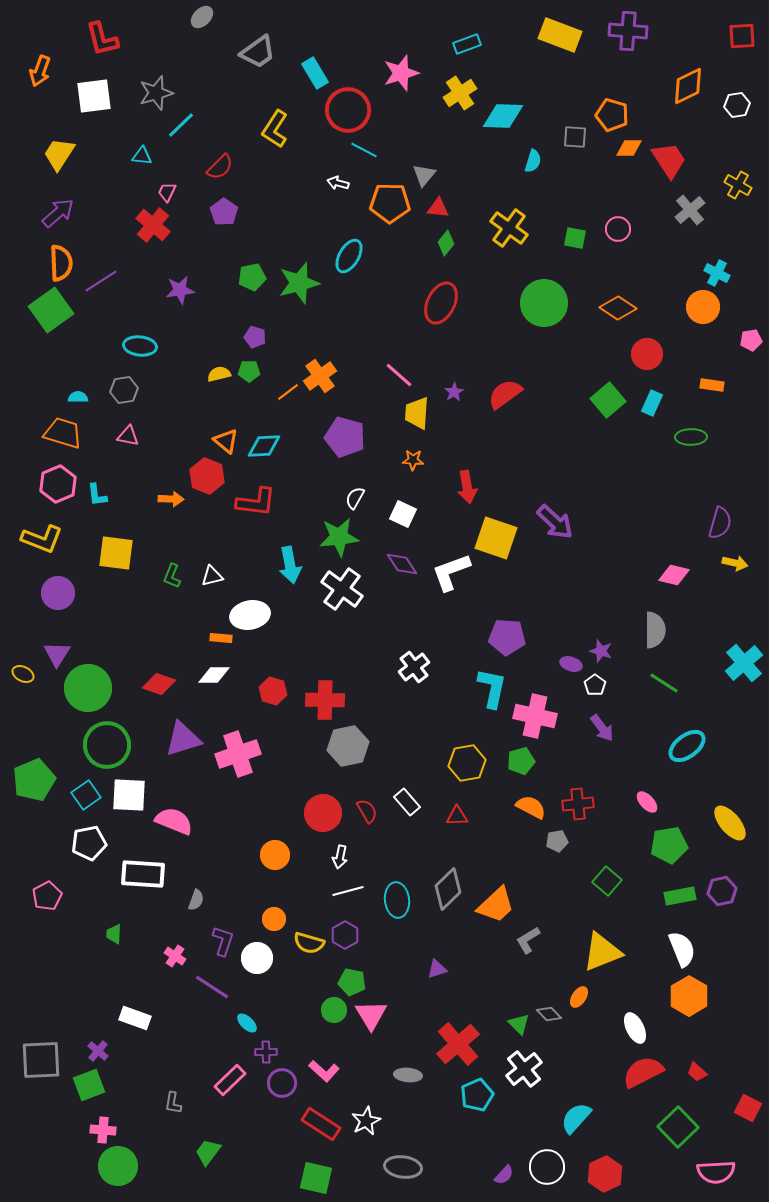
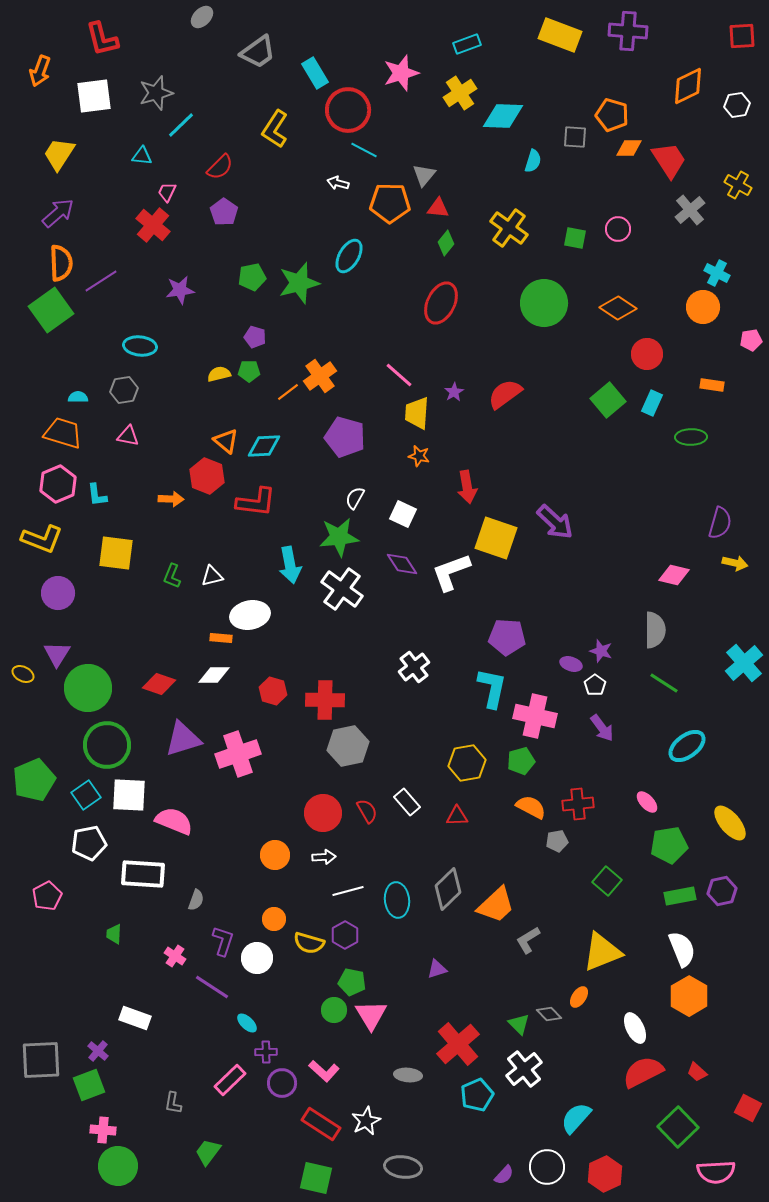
orange star at (413, 460): moved 6 px right, 4 px up; rotated 10 degrees clockwise
white arrow at (340, 857): moved 16 px left; rotated 105 degrees counterclockwise
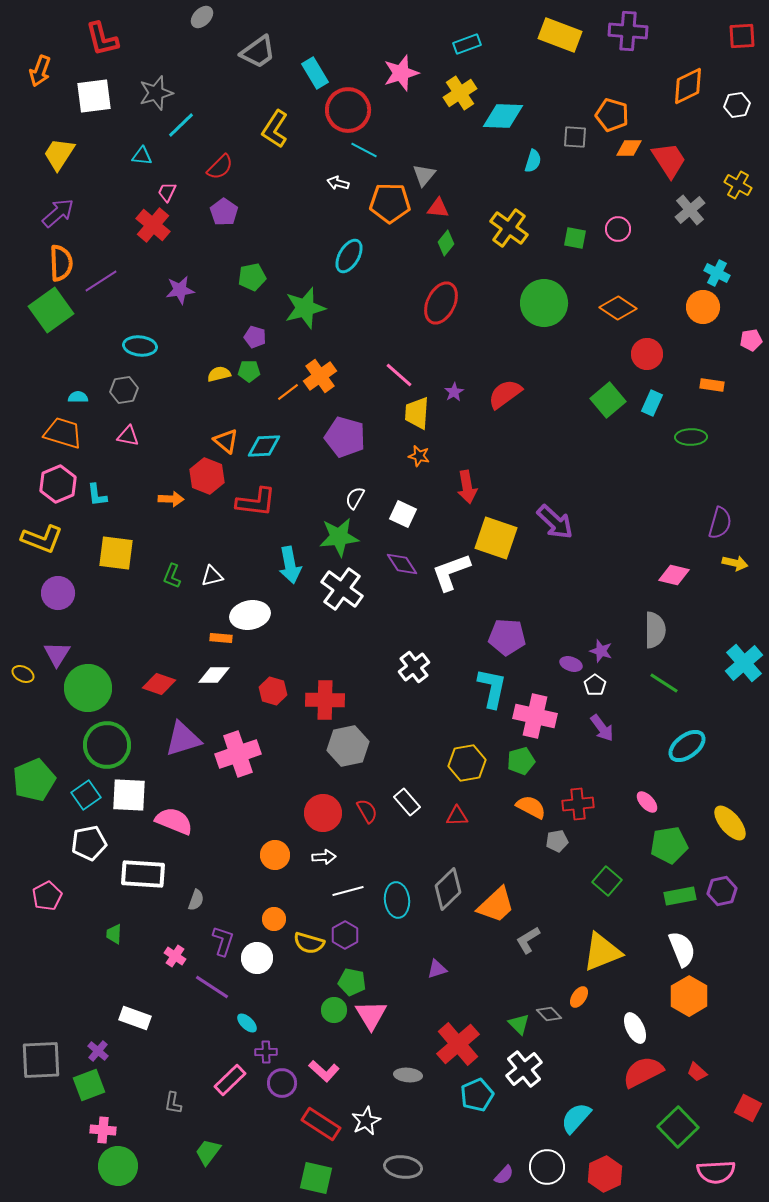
green star at (299, 283): moved 6 px right, 25 px down
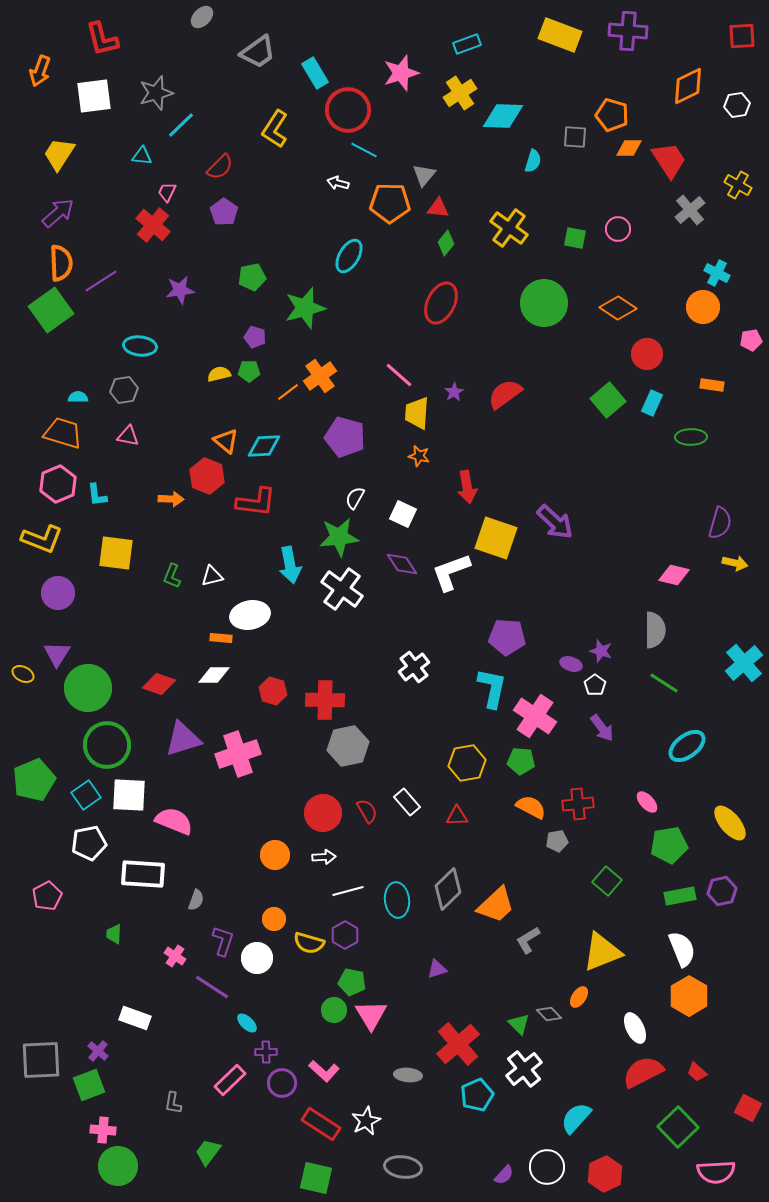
pink cross at (535, 716): rotated 21 degrees clockwise
green pentagon at (521, 761): rotated 20 degrees clockwise
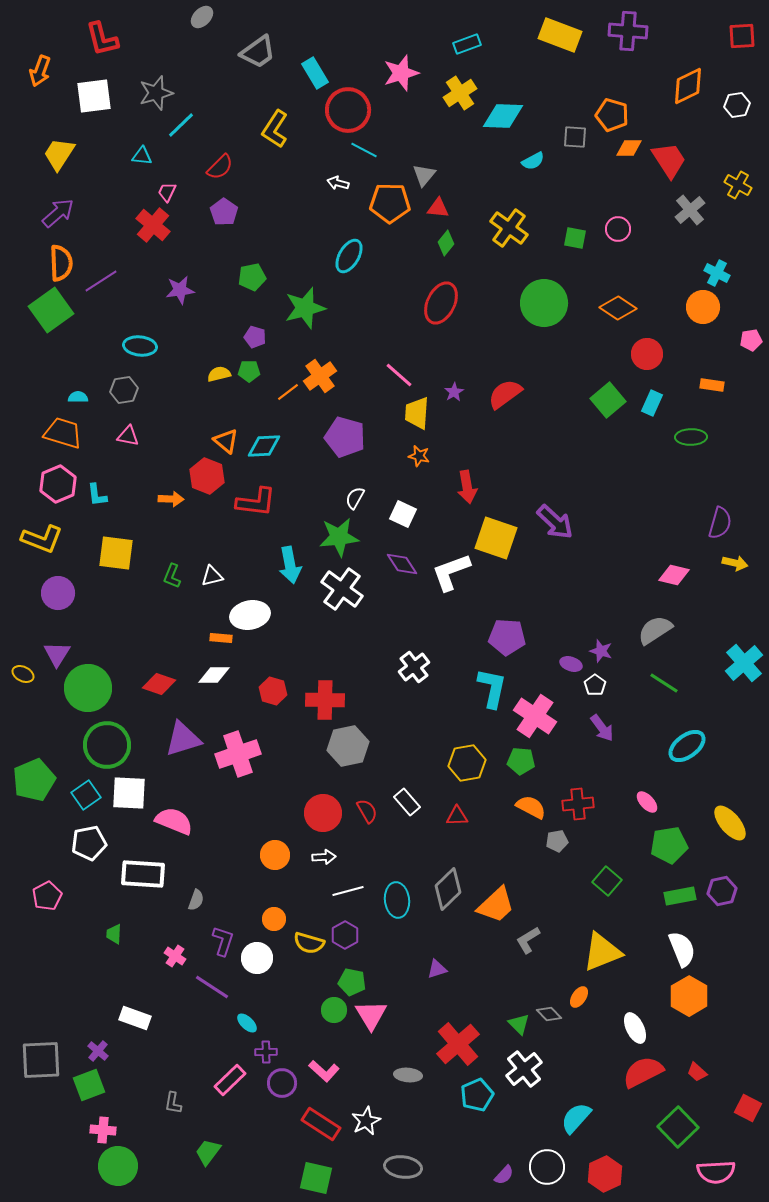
cyan semicircle at (533, 161): rotated 45 degrees clockwise
gray semicircle at (655, 630): rotated 123 degrees counterclockwise
white square at (129, 795): moved 2 px up
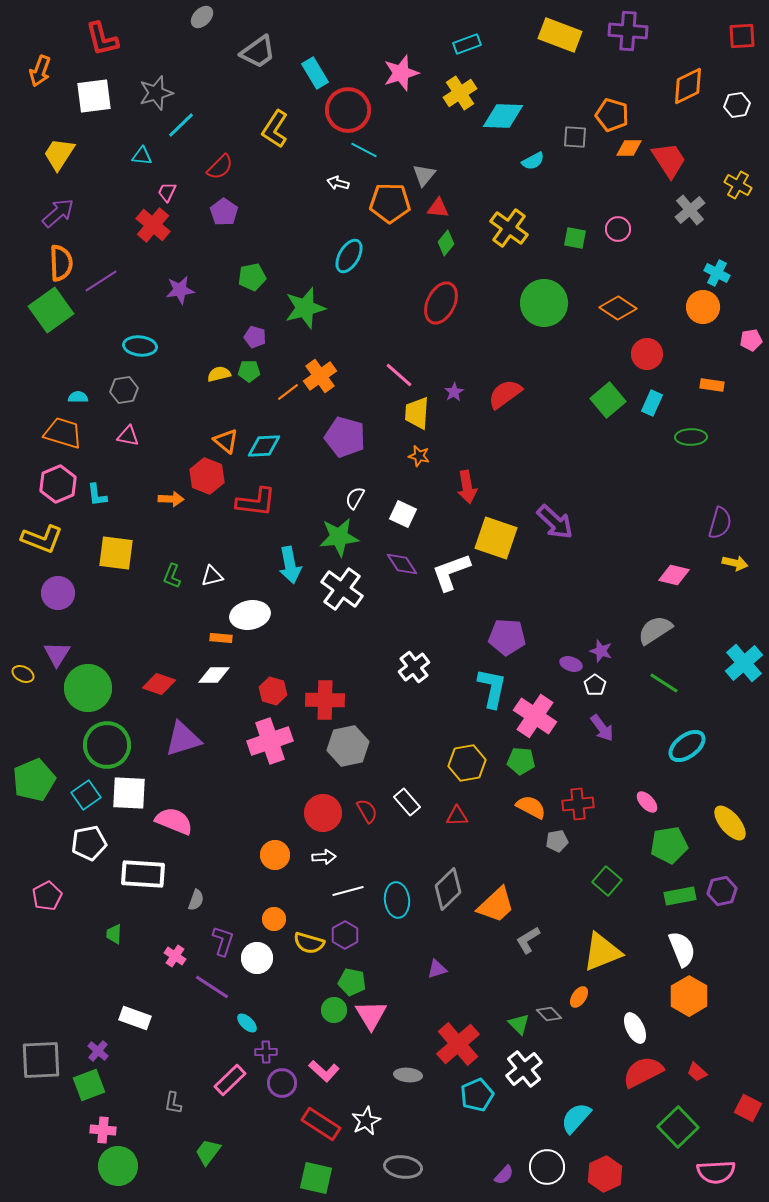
pink cross at (238, 754): moved 32 px right, 13 px up
